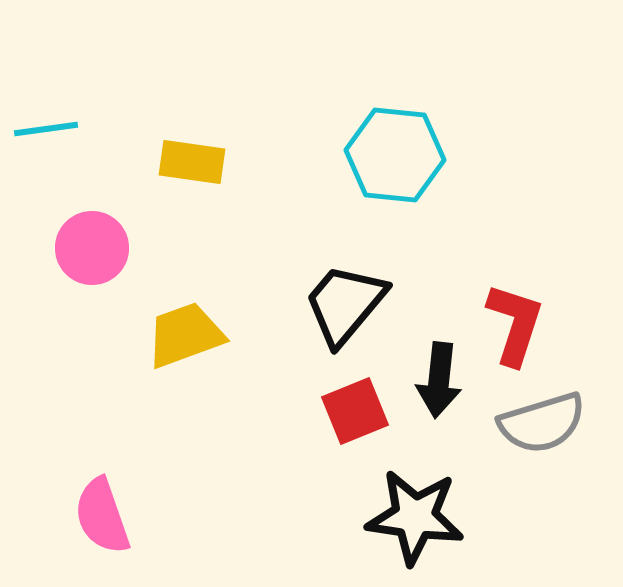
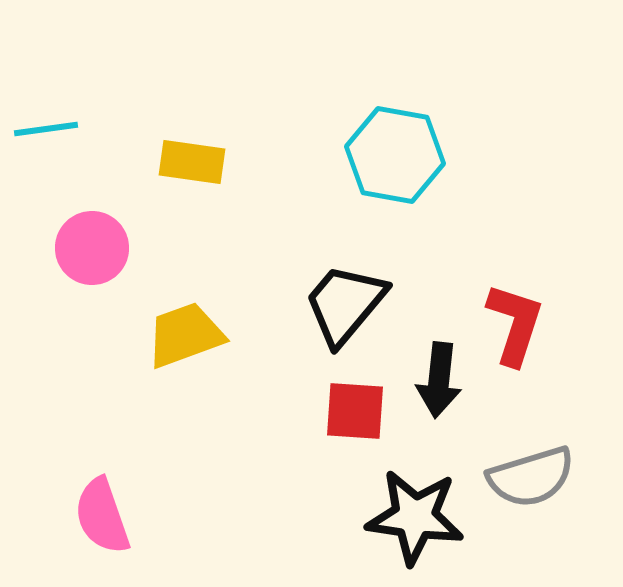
cyan hexagon: rotated 4 degrees clockwise
red square: rotated 26 degrees clockwise
gray semicircle: moved 11 px left, 54 px down
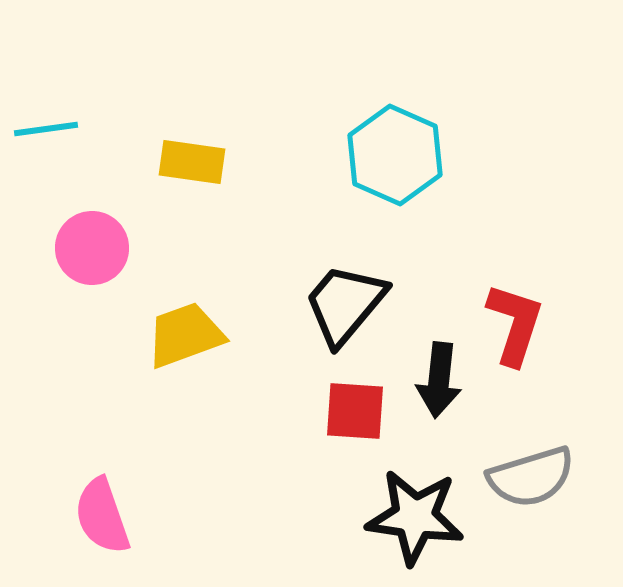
cyan hexagon: rotated 14 degrees clockwise
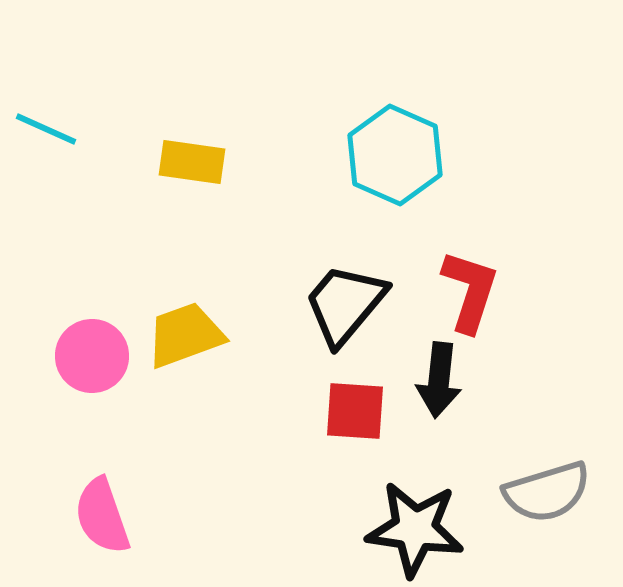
cyan line: rotated 32 degrees clockwise
pink circle: moved 108 px down
red L-shape: moved 45 px left, 33 px up
gray semicircle: moved 16 px right, 15 px down
black star: moved 12 px down
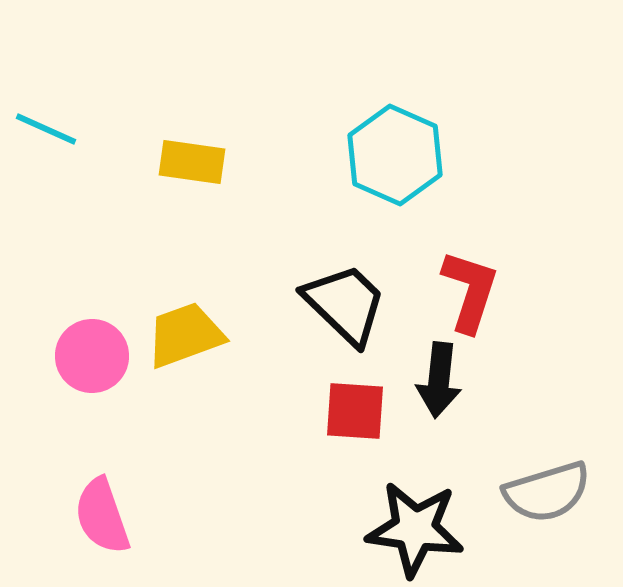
black trapezoid: rotated 94 degrees clockwise
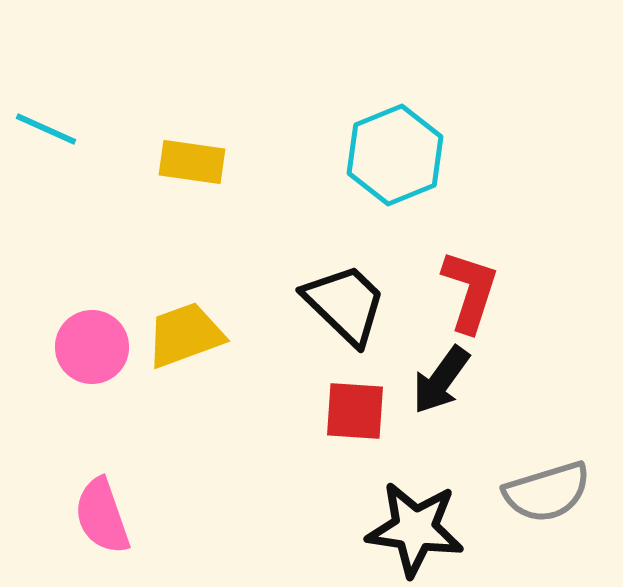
cyan hexagon: rotated 14 degrees clockwise
pink circle: moved 9 px up
black arrow: moved 2 px right; rotated 30 degrees clockwise
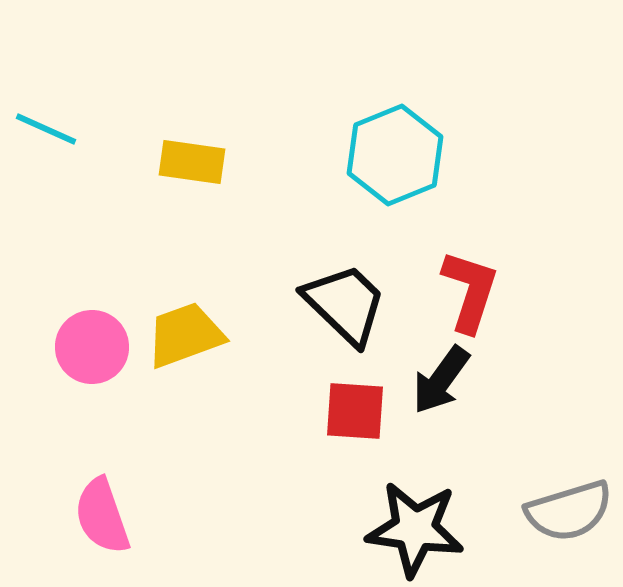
gray semicircle: moved 22 px right, 19 px down
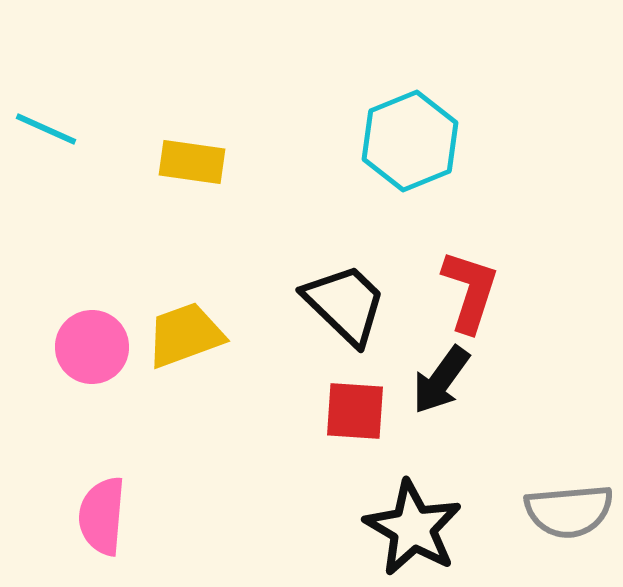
cyan hexagon: moved 15 px right, 14 px up
gray semicircle: rotated 12 degrees clockwise
pink semicircle: rotated 24 degrees clockwise
black star: moved 2 px left, 1 px up; rotated 22 degrees clockwise
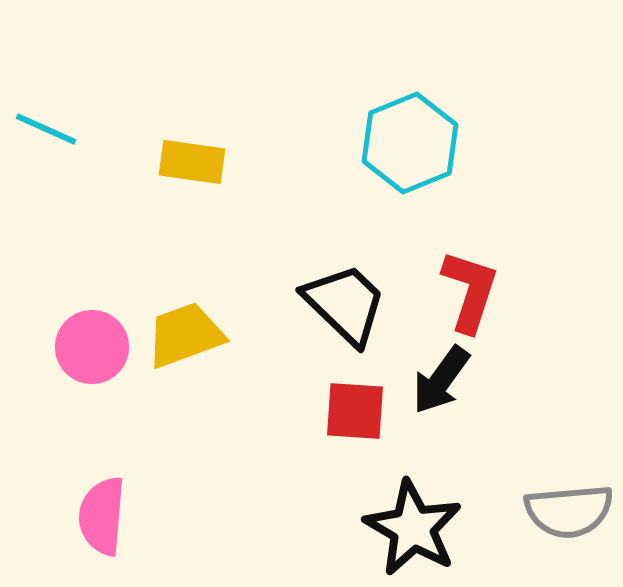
cyan hexagon: moved 2 px down
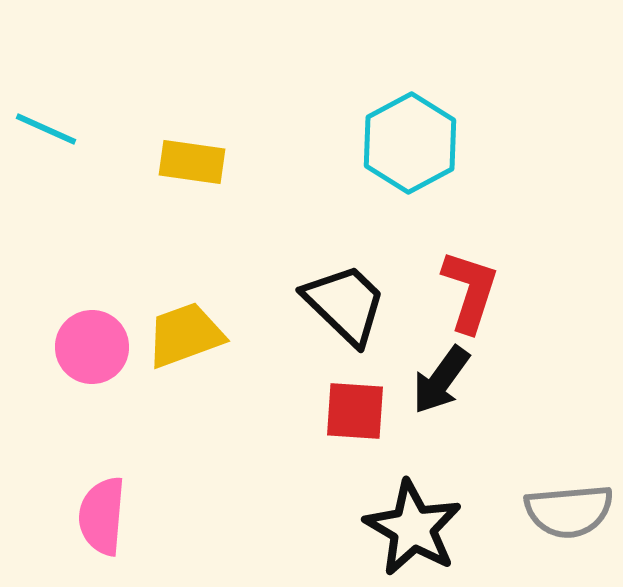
cyan hexagon: rotated 6 degrees counterclockwise
